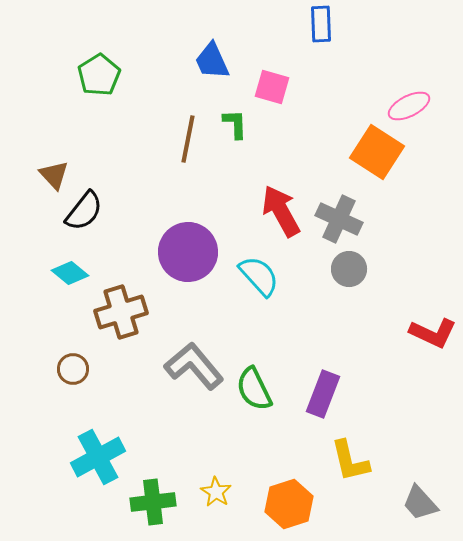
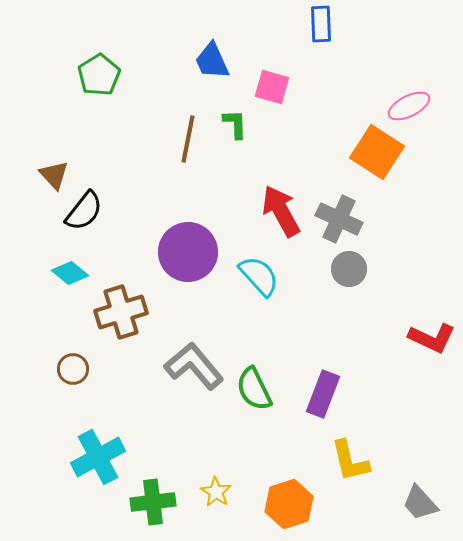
red L-shape: moved 1 px left, 5 px down
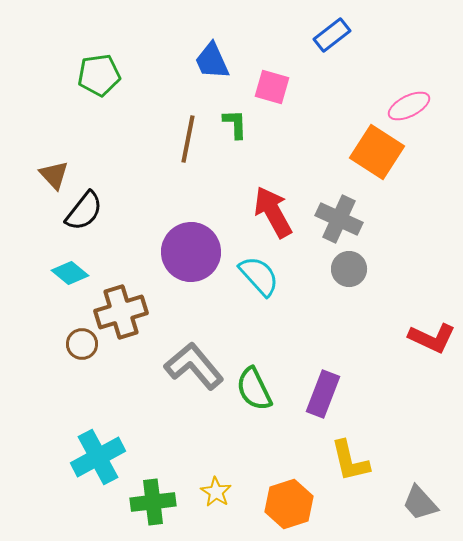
blue rectangle: moved 11 px right, 11 px down; rotated 54 degrees clockwise
green pentagon: rotated 24 degrees clockwise
red arrow: moved 8 px left, 1 px down
purple circle: moved 3 px right
brown circle: moved 9 px right, 25 px up
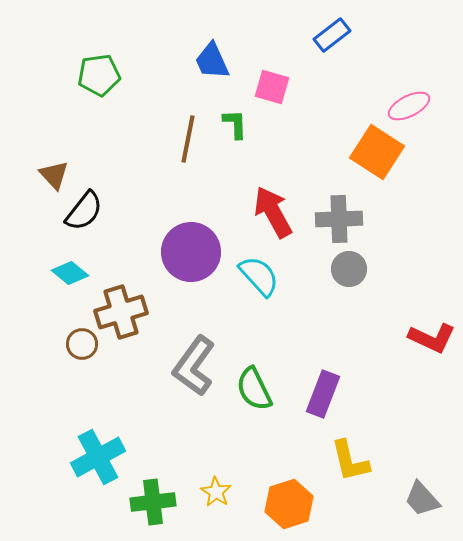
gray cross: rotated 27 degrees counterclockwise
gray L-shape: rotated 104 degrees counterclockwise
gray trapezoid: moved 2 px right, 4 px up
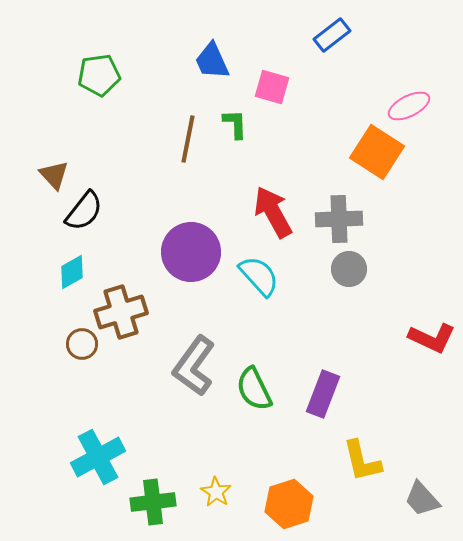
cyan diamond: moved 2 px right, 1 px up; rotated 69 degrees counterclockwise
yellow L-shape: moved 12 px right
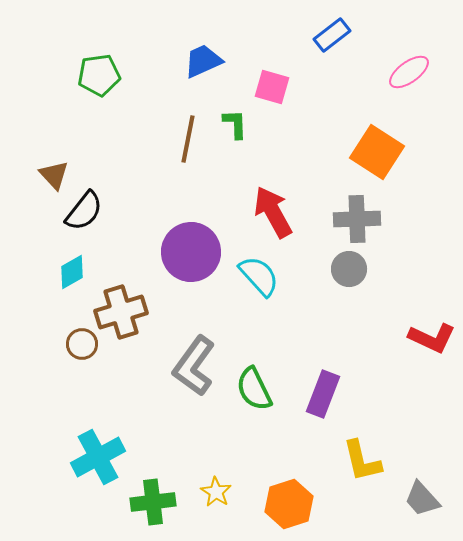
blue trapezoid: moved 9 px left; rotated 90 degrees clockwise
pink ellipse: moved 34 px up; rotated 9 degrees counterclockwise
gray cross: moved 18 px right
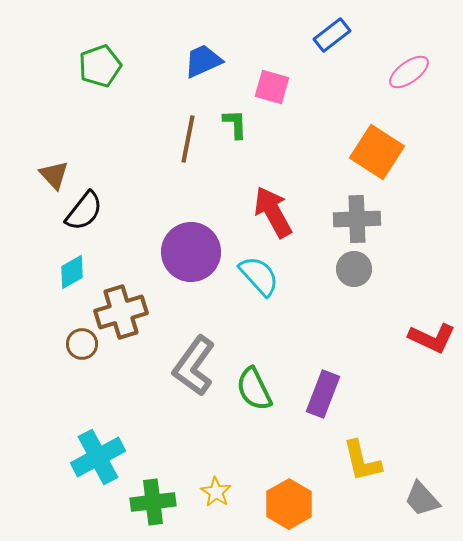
green pentagon: moved 1 px right, 9 px up; rotated 12 degrees counterclockwise
gray circle: moved 5 px right
orange hexagon: rotated 12 degrees counterclockwise
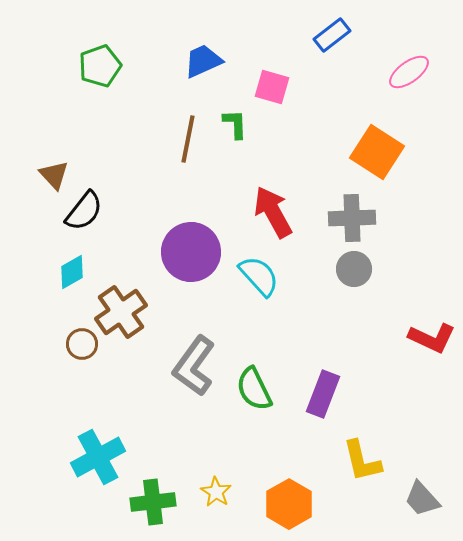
gray cross: moved 5 px left, 1 px up
brown cross: rotated 18 degrees counterclockwise
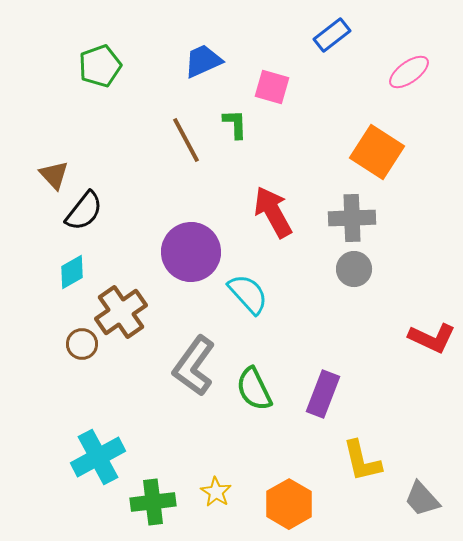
brown line: moved 2 px left, 1 px down; rotated 39 degrees counterclockwise
cyan semicircle: moved 11 px left, 18 px down
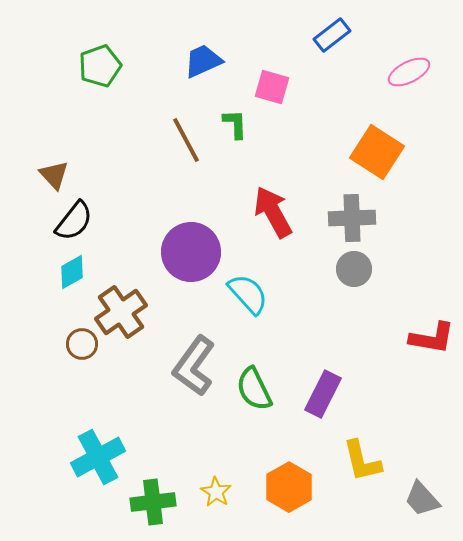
pink ellipse: rotated 9 degrees clockwise
black semicircle: moved 10 px left, 10 px down
red L-shape: rotated 15 degrees counterclockwise
purple rectangle: rotated 6 degrees clockwise
orange hexagon: moved 17 px up
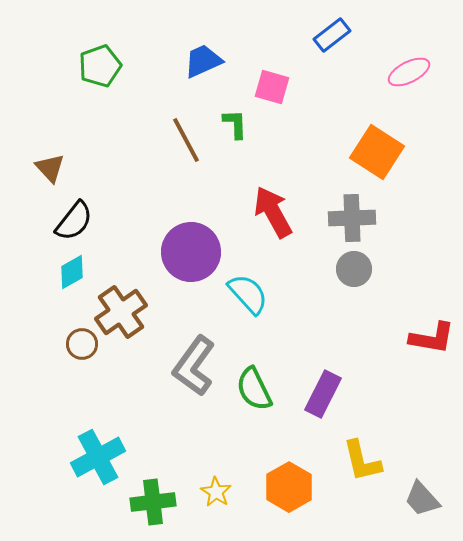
brown triangle: moved 4 px left, 7 px up
